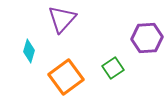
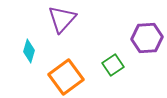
green square: moved 3 px up
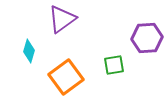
purple triangle: rotated 12 degrees clockwise
green square: moved 1 px right; rotated 25 degrees clockwise
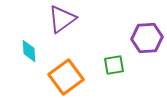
cyan diamond: rotated 20 degrees counterclockwise
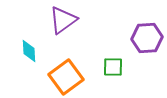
purple triangle: moved 1 px right, 1 px down
green square: moved 1 px left, 2 px down; rotated 10 degrees clockwise
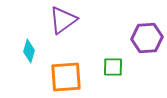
cyan diamond: rotated 20 degrees clockwise
orange square: rotated 32 degrees clockwise
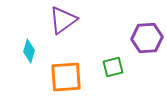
green square: rotated 15 degrees counterclockwise
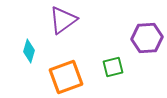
orange square: rotated 16 degrees counterclockwise
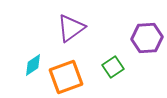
purple triangle: moved 8 px right, 8 px down
cyan diamond: moved 4 px right, 14 px down; rotated 40 degrees clockwise
green square: rotated 20 degrees counterclockwise
